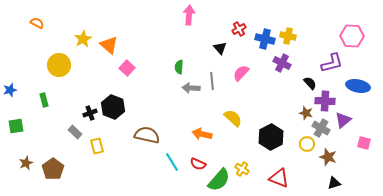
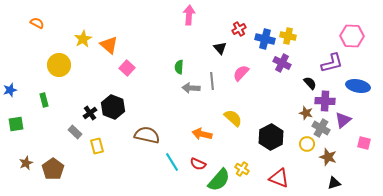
black cross at (90, 113): rotated 16 degrees counterclockwise
green square at (16, 126): moved 2 px up
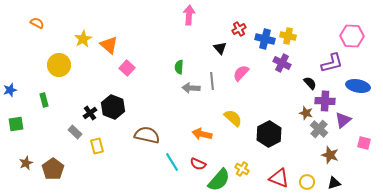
gray cross at (321, 128): moved 2 px left, 1 px down; rotated 12 degrees clockwise
black hexagon at (271, 137): moved 2 px left, 3 px up
yellow circle at (307, 144): moved 38 px down
brown star at (328, 157): moved 2 px right, 2 px up
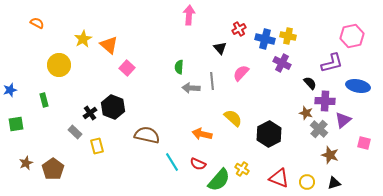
pink hexagon at (352, 36): rotated 15 degrees counterclockwise
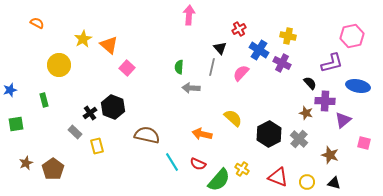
blue cross at (265, 39): moved 6 px left, 11 px down; rotated 18 degrees clockwise
gray line at (212, 81): moved 14 px up; rotated 18 degrees clockwise
gray cross at (319, 129): moved 20 px left, 10 px down
red triangle at (279, 178): moved 1 px left, 1 px up
black triangle at (334, 183): rotated 32 degrees clockwise
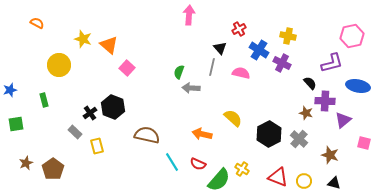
yellow star at (83, 39): rotated 24 degrees counterclockwise
green semicircle at (179, 67): moved 5 px down; rotated 16 degrees clockwise
pink semicircle at (241, 73): rotated 60 degrees clockwise
yellow circle at (307, 182): moved 3 px left, 1 px up
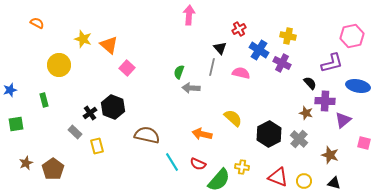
yellow cross at (242, 169): moved 2 px up; rotated 24 degrees counterclockwise
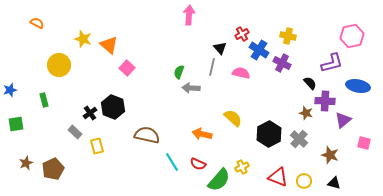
red cross at (239, 29): moved 3 px right, 5 px down
yellow cross at (242, 167): rotated 32 degrees counterclockwise
brown pentagon at (53, 169): rotated 10 degrees clockwise
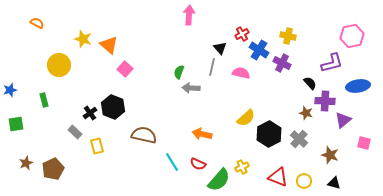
pink square at (127, 68): moved 2 px left, 1 px down
blue ellipse at (358, 86): rotated 20 degrees counterclockwise
yellow semicircle at (233, 118): moved 13 px right; rotated 96 degrees clockwise
brown semicircle at (147, 135): moved 3 px left
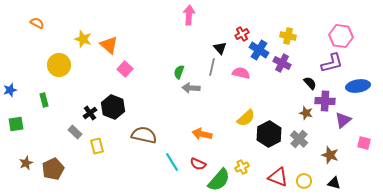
pink hexagon at (352, 36): moved 11 px left; rotated 20 degrees clockwise
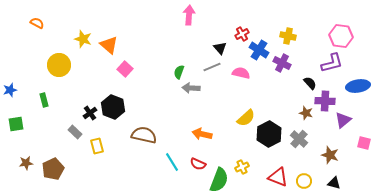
gray line at (212, 67): rotated 54 degrees clockwise
brown star at (26, 163): rotated 16 degrees clockwise
green semicircle at (219, 180): rotated 20 degrees counterclockwise
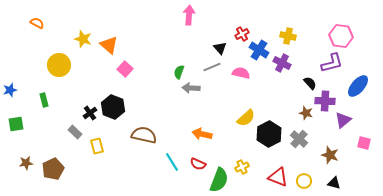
blue ellipse at (358, 86): rotated 40 degrees counterclockwise
